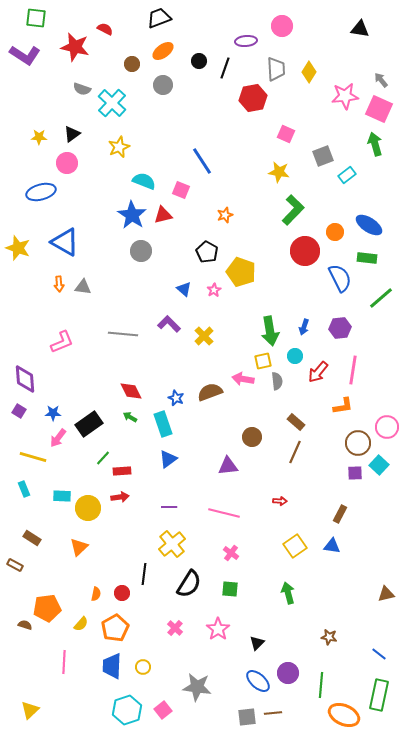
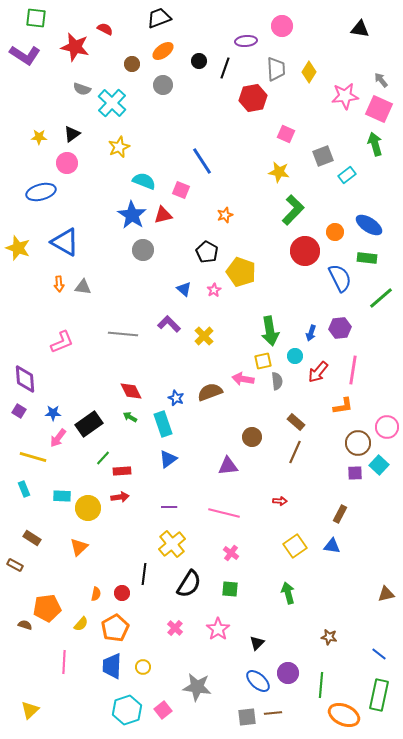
gray circle at (141, 251): moved 2 px right, 1 px up
blue arrow at (304, 327): moved 7 px right, 6 px down
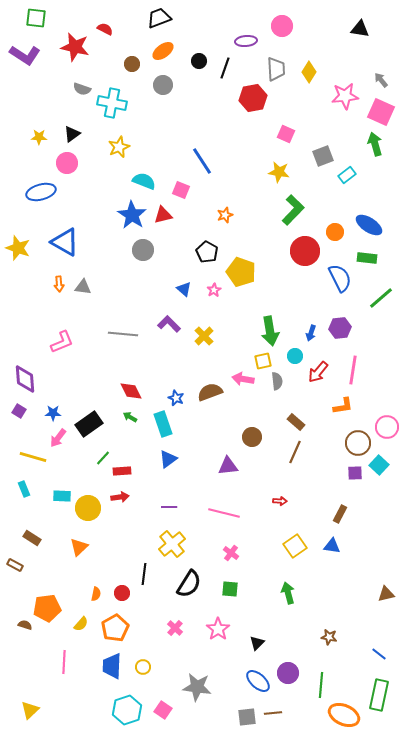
cyan cross at (112, 103): rotated 32 degrees counterclockwise
pink square at (379, 109): moved 2 px right, 3 px down
pink square at (163, 710): rotated 18 degrees counterclockwise
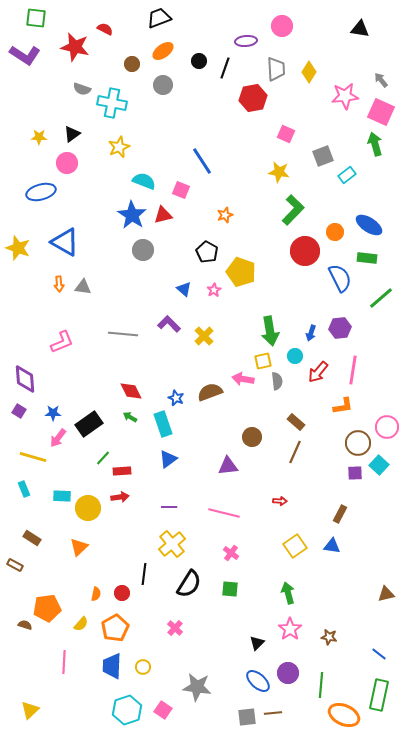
pink star at (218, 629): moved 72 px right
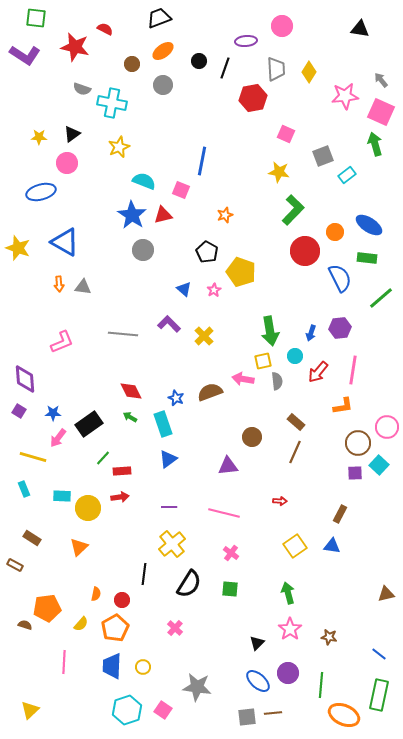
blue line at (202, 161): rotated 44 degrees clockwise
red circle at (122, 593): moved 7 px down
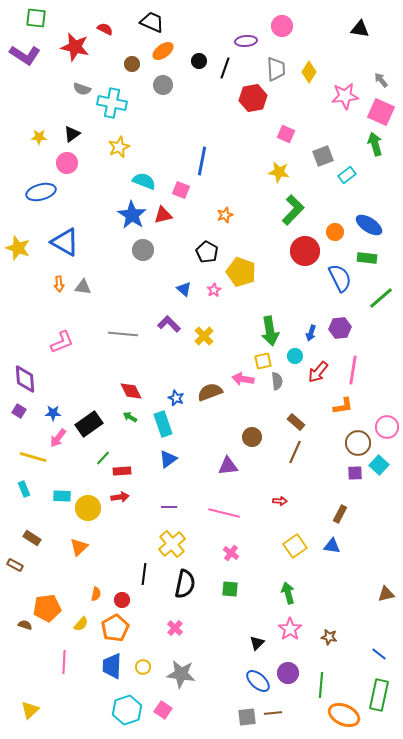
black trapezoid at (159, 18): moved 7 px left, 4 px down; rotated 45 degrees clockwise
black semicircle at (189, 584): moved 4 px left; rotated 20 degrees counterclockwise
gray star at (197, 687): moved 16 px left, 13 px up
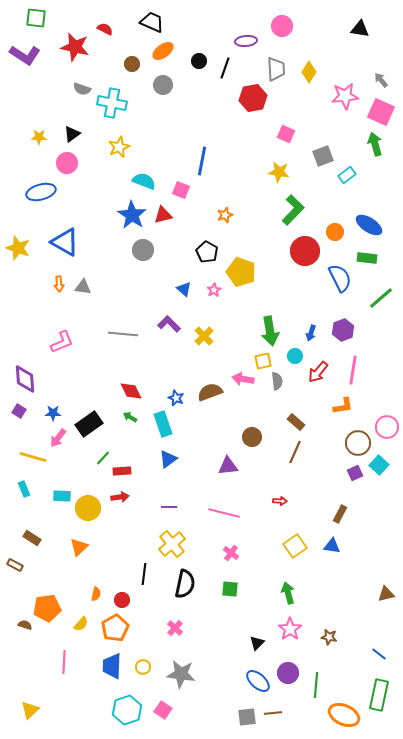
purple hexagon at (340, 328): moved 3 px right, 2 px down; rotated 15 degrees counterclockwise
purple square at (355, 473): rotated 21 degrees counterclockwise
green line at (321, 685): moved 5 px left
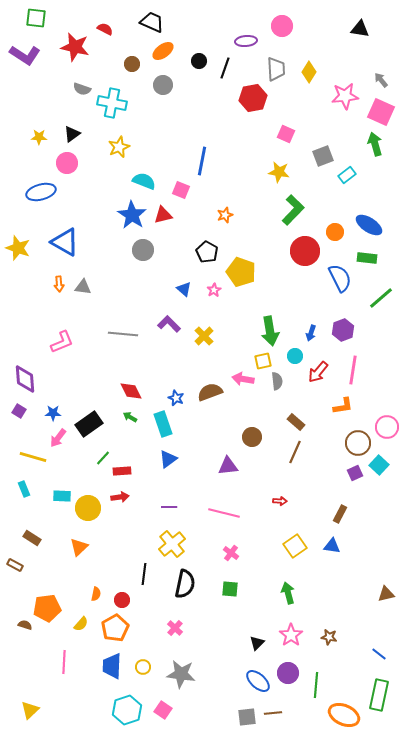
pink star at (290, 629): moved 1 px right, 6 px down
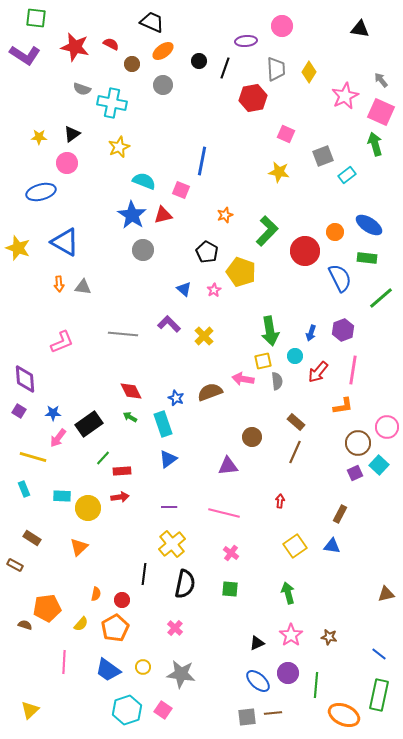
red semicircle at (105, 29): moved 6 px right, 15 px down
pink star at (345, 96): rotated 20 degrees counterclockwise
green L-shape at (293, 210): moved 26 px left, 21 px down
red arrow at (280, 501): rotated 88 degrees counterclockwise
black triangle at (257, 643): rotated 21 degrees clockwise
blue trapezoid at (112, 666): moved 4 px left, 4 px down; rotated 56 degrees counterclockwise
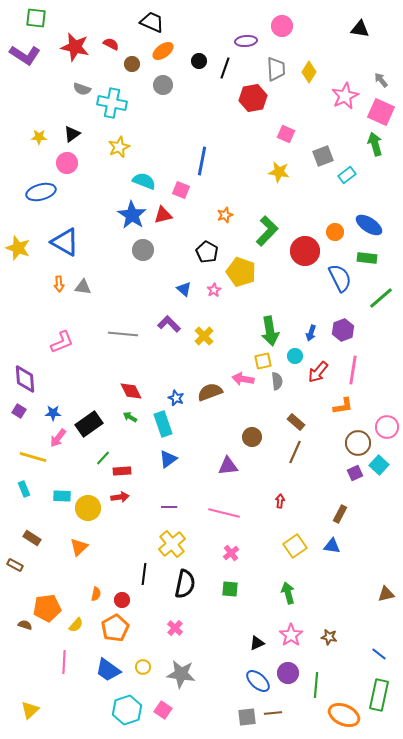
pink cross at (231, 553): rotated 14 degrees clockwise
yellow semicircle at (81, 624): moved 5 px left, 1 px down
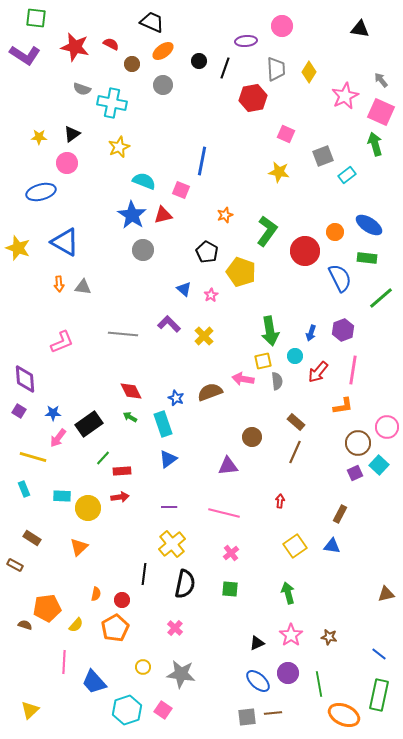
green L-shape at (267, 231): rotated 8 degrees counterclockwise
pink star at (214, 290): moved 3 px left, 5 px down
blue trapezoid at (108, 670): moved 14 px left, 12 px down; rotated 12 degrees clockwise
green line at (316, 685): moved 3 px right, 1 px up; rotated 15 degrees counterclockwise
